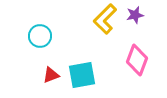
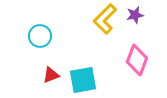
cyan square: moved 1 px right, 5 px down
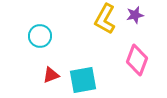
yellow L-shape: rotated 16 degrees counterclockwise
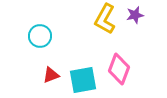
pink diamond: moved 18 px left, 9 px down
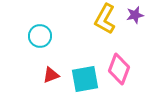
cyan square: moved 2 px right, 1 px up
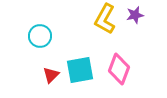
red triangle: rotated 24 degrees counterclockwise
cyan square: moved 5 px left, 9 px up
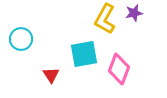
purple star: moved 1 px left, 2 px up
cyan circle: moved 19 px left, 3 px down
cyan square: moved 4 px right, 16 px up
red triangle: rotated 18 degrees counterclockwise
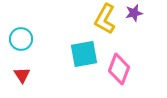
red triangle: moved 29 px left
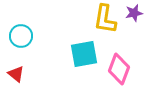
yellow L-shape: rotated 20 degrees counterclockwise
cyan circle: moved 3 px up
red triangle: moved 6 px left, 1 px up; rotated 18 degrees counterclockwise
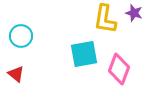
purple star: rotated 30 degrees clockwise
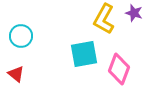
yellow L-shape: moved 1 px left; rotated 20 degrees clockwise
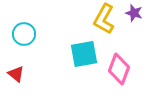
cyan circle: moved 3 px right, 2 px up
